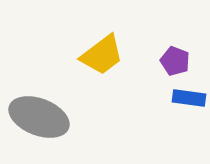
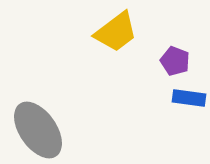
yellow trapezoid: moved 14 px right, 23 px up
gray ellipse: moved 1 px left, 13 px down; rotated 34 degrees clockwise
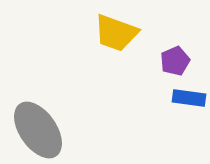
yellow trapezoid: moved 1 px down; rotated 57 degrees clockwise
purple pentagon: rotated 28 degrees clockwise
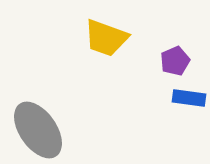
yellow trapezoid: moved 10 px left, 5 px down
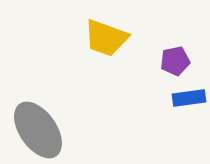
purple pentagon: rotated 12 degrees clockwise
blue rectangle: rotated 16 degrees counterclockwise
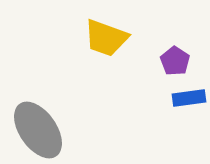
purple pentagon: rotated 28 degrees counterclockwise
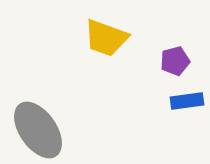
purple pentagon: rotated 24 degrees clockwise
blue rectangle: moved 2 px left, 3 px down
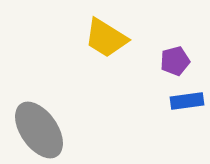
yellow trapezoid: rotated 12 degrees clockwise
gray ellipse: moved 1 px right
